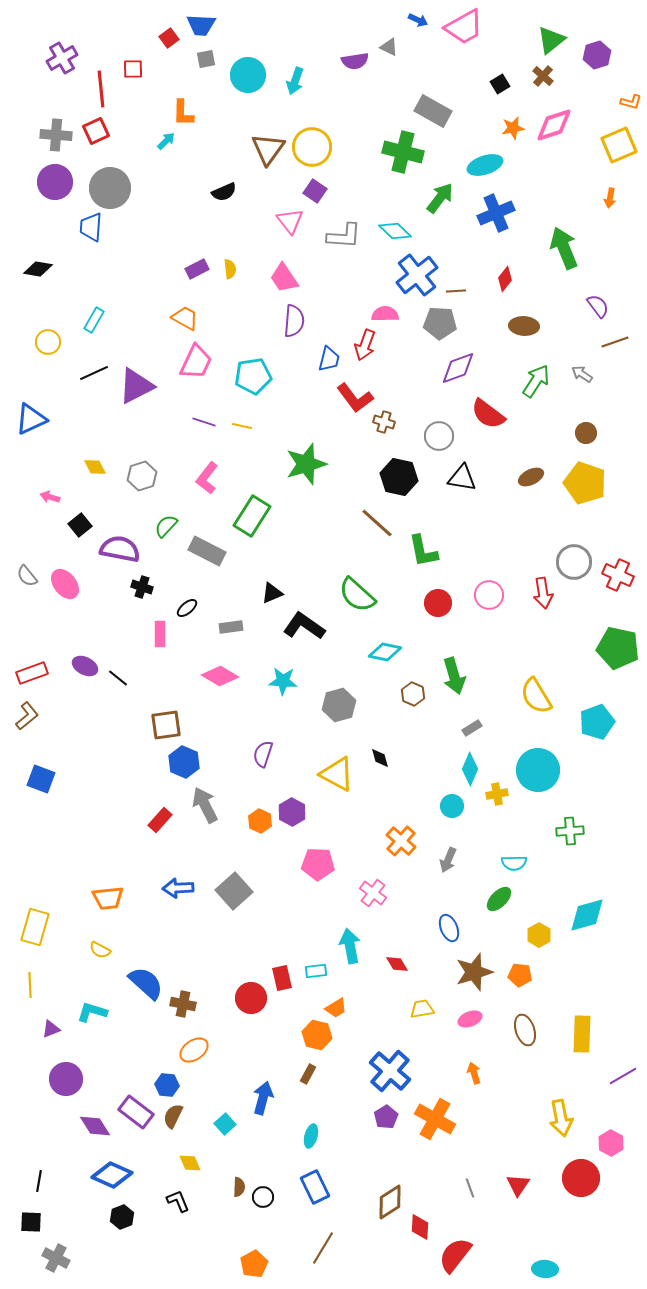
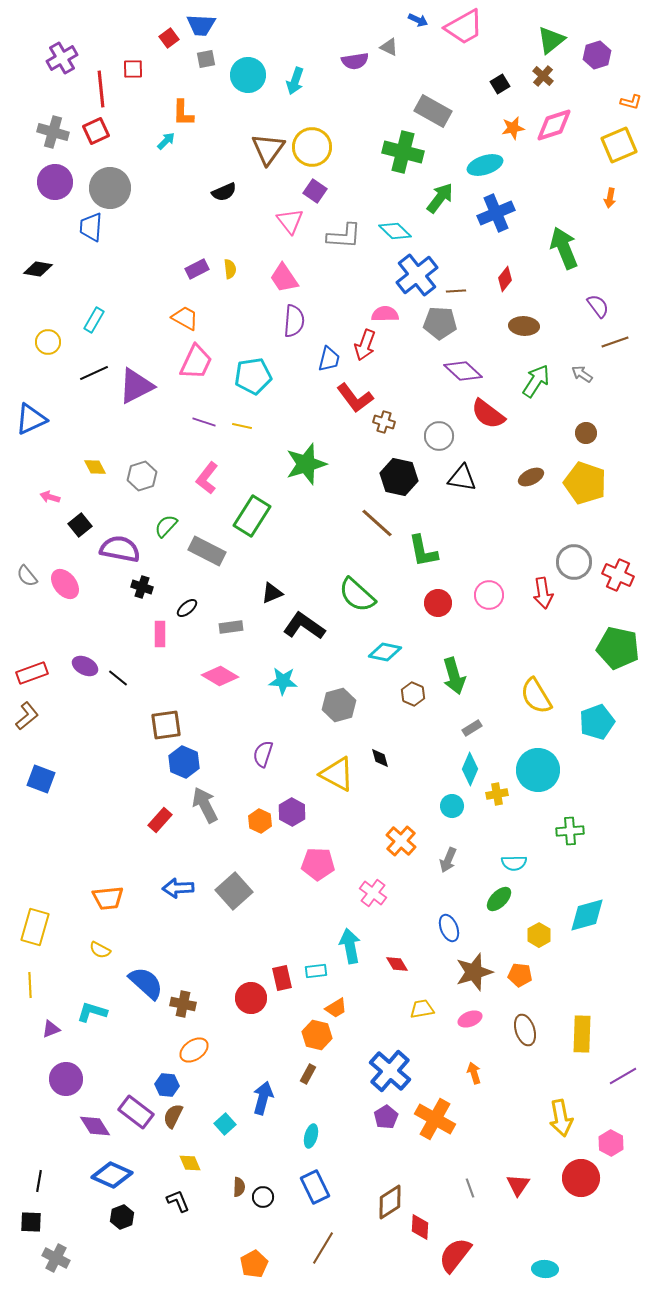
gray cross at (56, 135): moved 3 px left, 3 px up; rotated 12 degrees clockwise
purple diamond at (458, 368): moved 5 px right, 3 px down; rotated 63 degrees clockwise
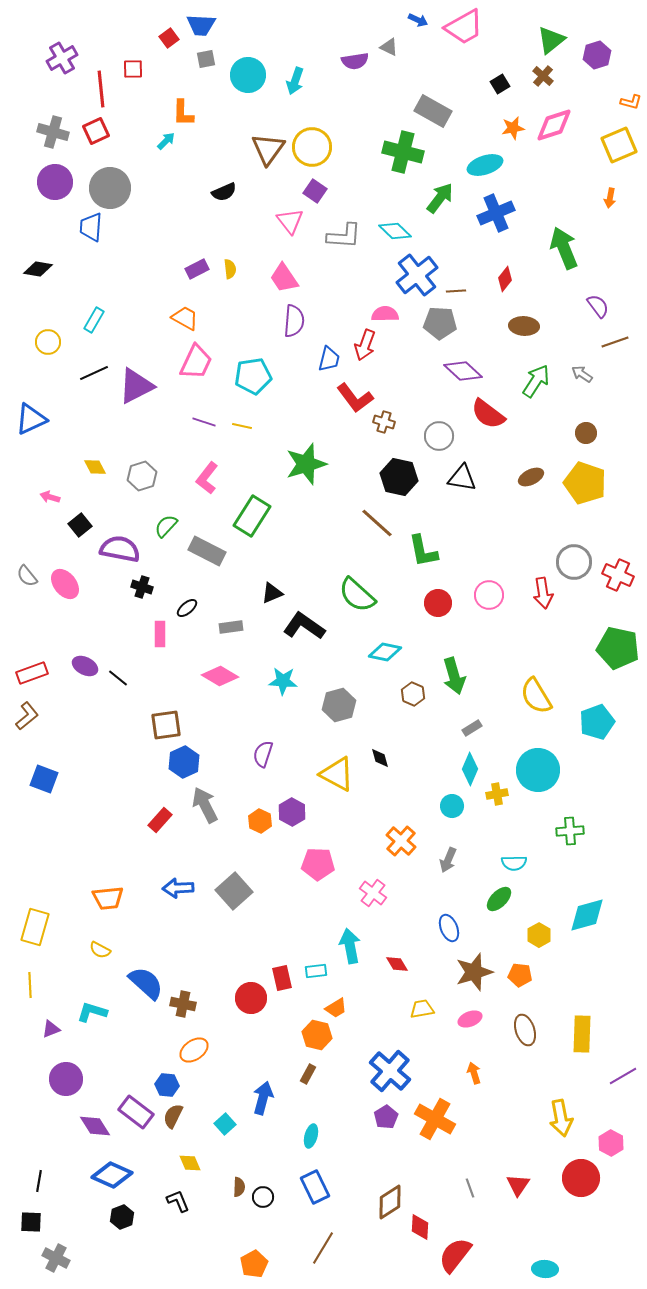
blue hexagon at (184, 762): rotated 12 degrees clockwise
blue square at (41, 779): moved 3 px right
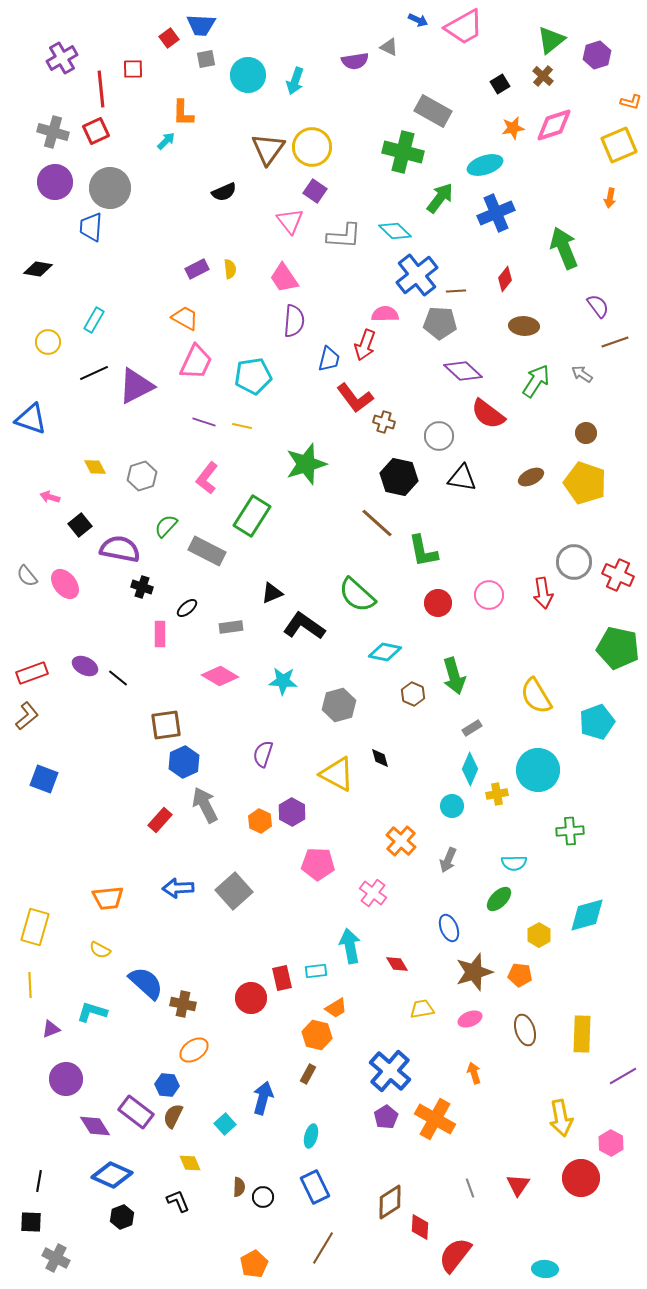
blue triangle at (31, 419): rotated 44 degrees clockwise
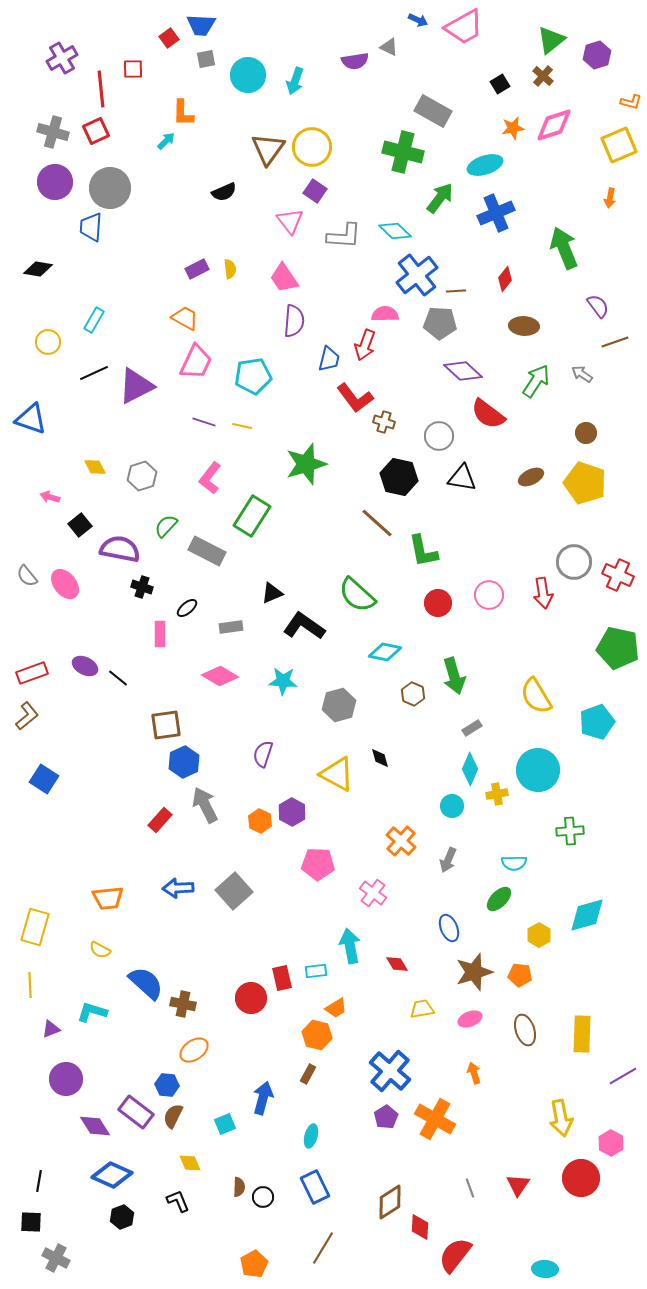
pink L-shape at (207, 478): moved 3 px right
blue square at (44, 779): rotated 12 degrees clockwise
cyan square at (225, 1124): rotated 20 degrees clockwise
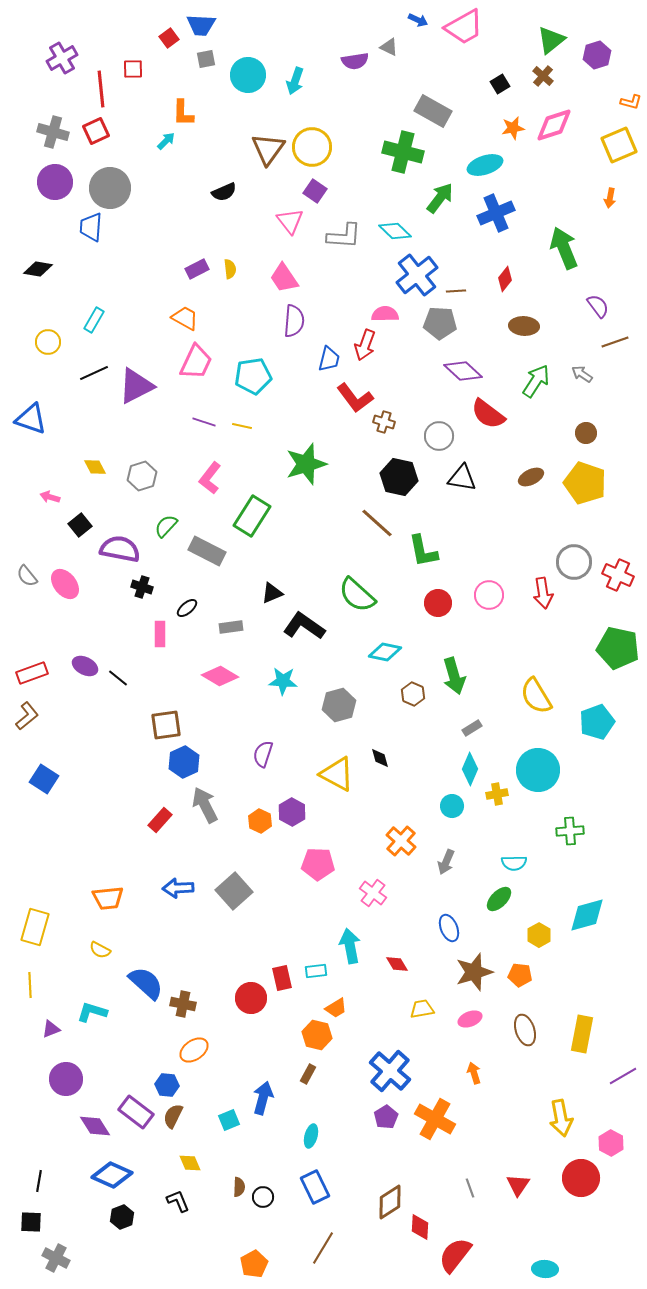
gray arrow at (448, 860): moved 2 px left, 2 px down
yellow rectangle at (582, 1034): rotated 9 degrees clockwise
cyan square at (225, 1124): moved 4 px right, 4 px up
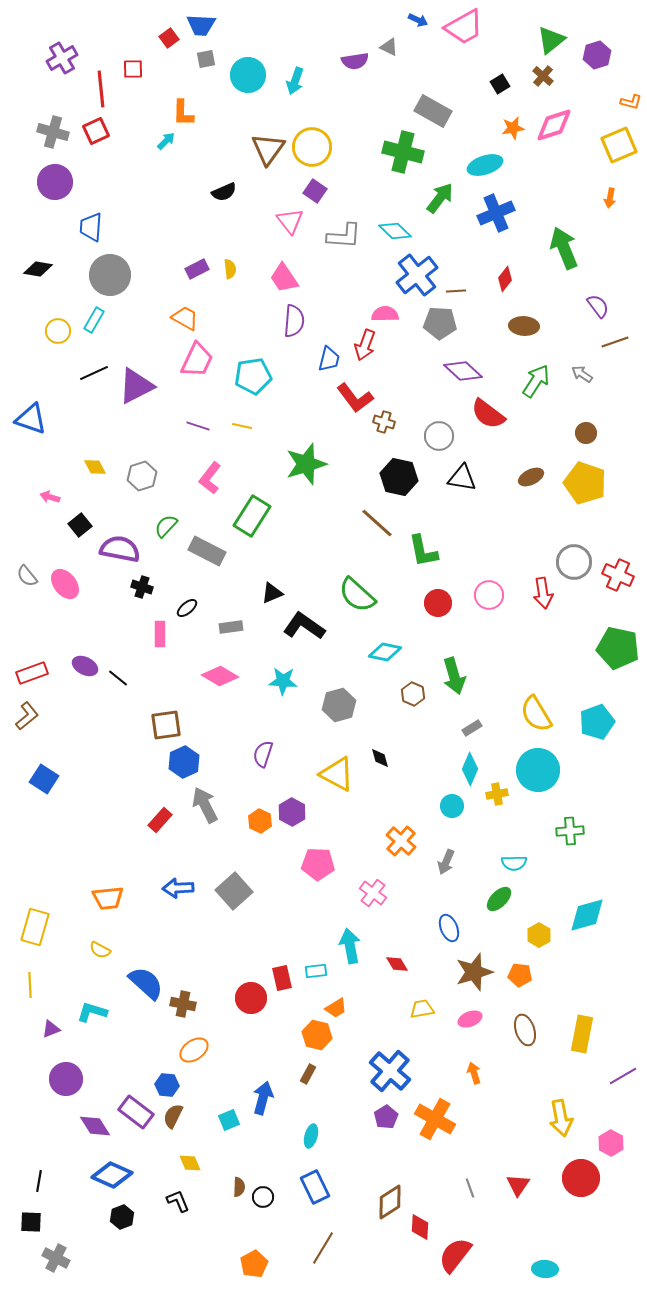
gray circle at (110, 188): moved 87 px down
yellow circle at (48, 342): moved 10 px right, 11 px up
pink trapezoid at (196, 362): moved 1 px right, 2 px up
purple line at (204, 422): moved 6 px left, 4 px down
yellow semicircle at (536, 696): moved 18 px down
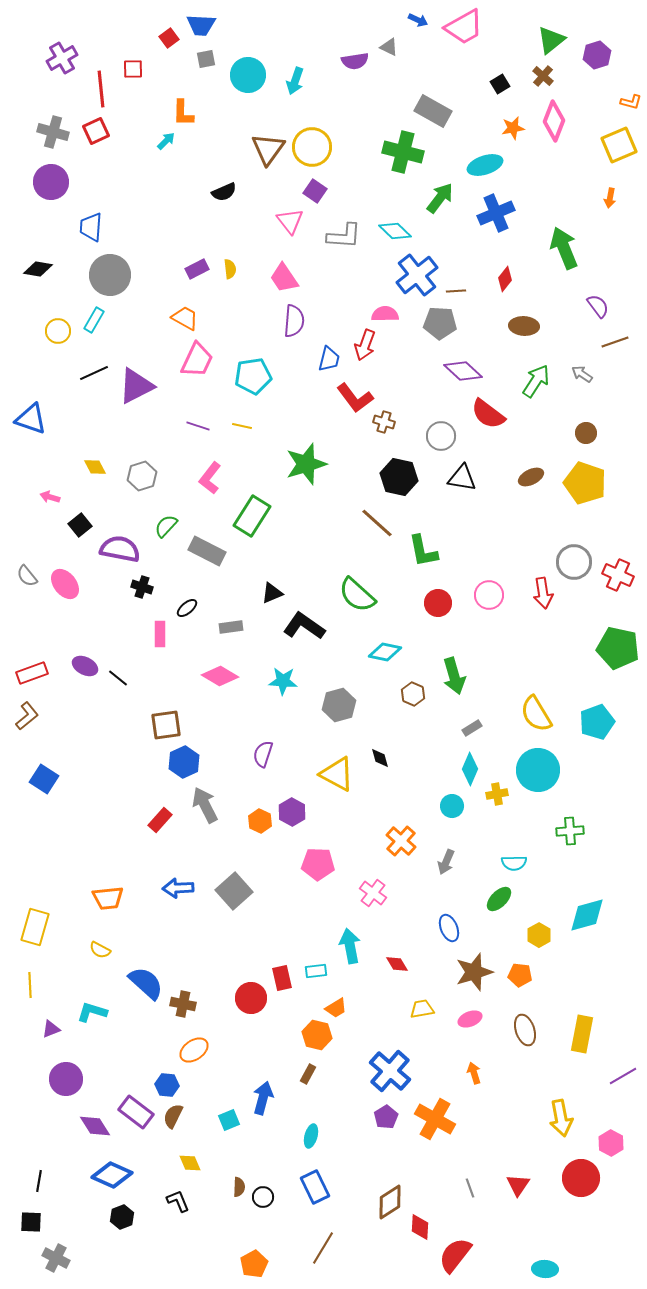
pink diamond at (554, 125): moved 4 px up; rotated 51 degrees counterclockwise
purple circle at (55, 182): moved 4 px left
gray circle at (439, 436): moved 2 px right
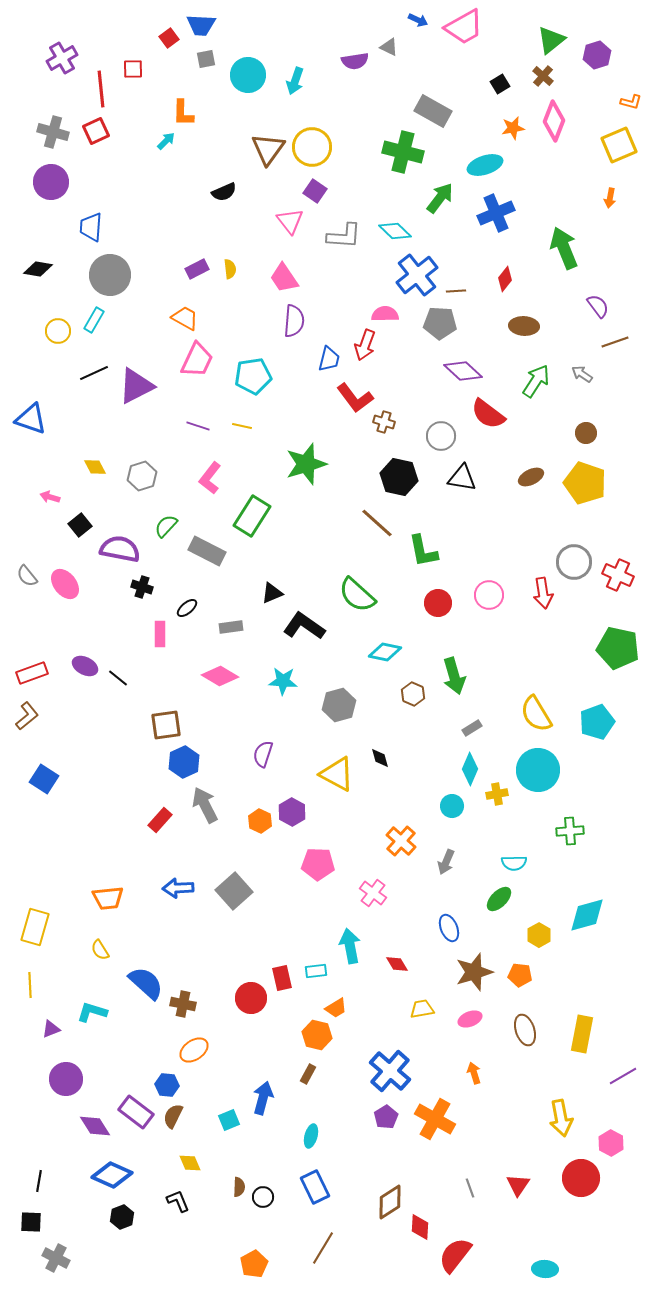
yellow semicircle at (100, 950): rotated 30 degrees clockwise
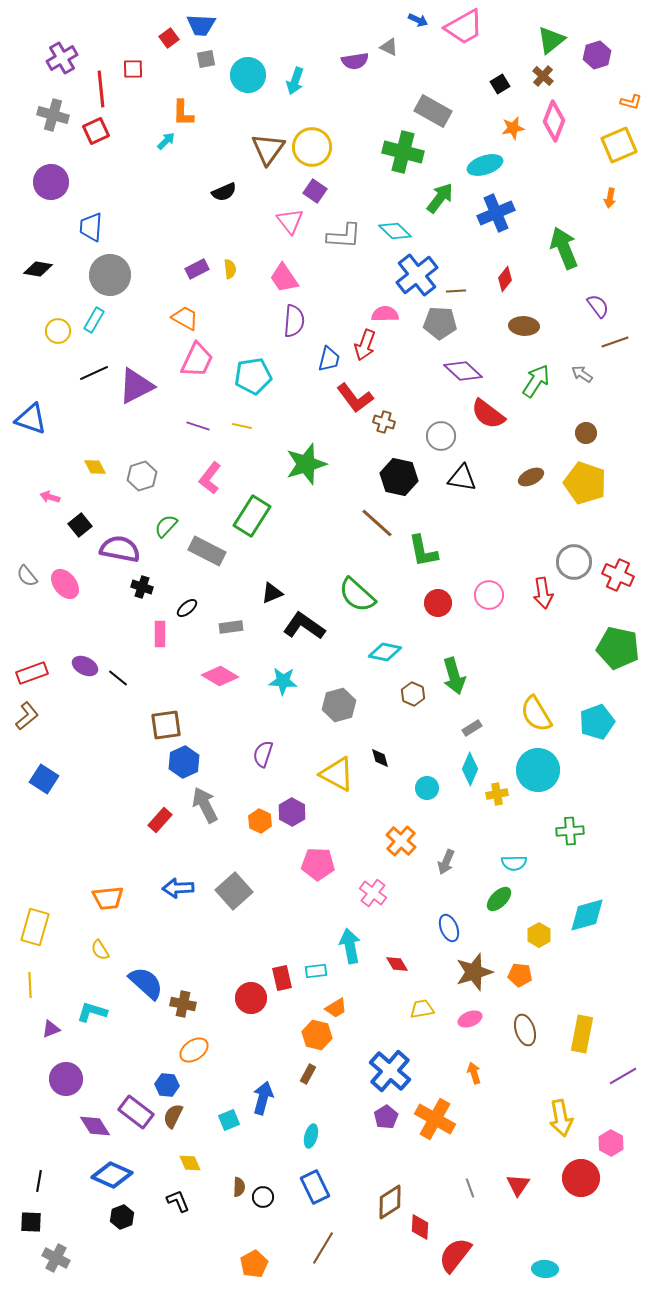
gray cross at (53, 132): moved 17 px up
cyan circle at (452, 806): moved 25 px left, 18 px up
